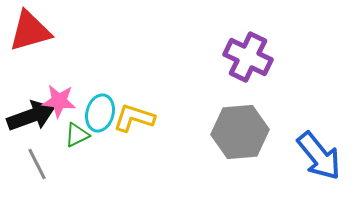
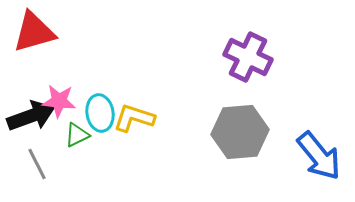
red triangle: moved 4 px right, 1 px down
cyan ellipse: rotated 24 degrees counterclockwise
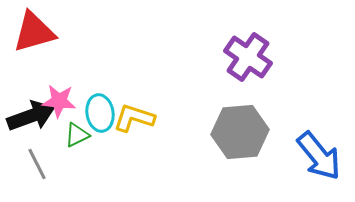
purple cross: rotated 9 degrees clockwise
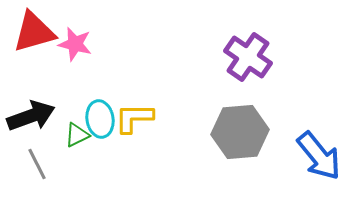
pink star: moved 16 px right, 57 px up; rotated 8 degrees clockwise
cyan ellipse: moved 6 px down
yellow L-shape: rotated 18 degrees counterclockwise
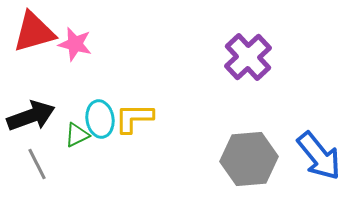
purple cross: rotated 12 degrees clockwise
gray hexagon: moved 9 px right, 27 px down
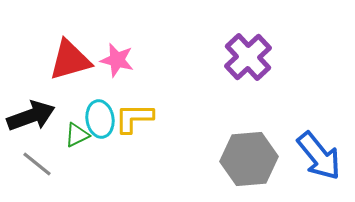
red triangle: moved 36 px right, 28 px down
pink star: moved 42 px right, 16 px down
gray line: rotated 24 degrees counterclockwise
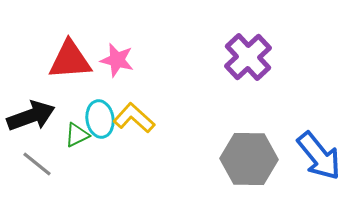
red triangle: rotated 12 degrees clockwise
yellow L-shape: rotated 42 degrees clockwise
gray hexagon: rotated 6 degrees clockwise
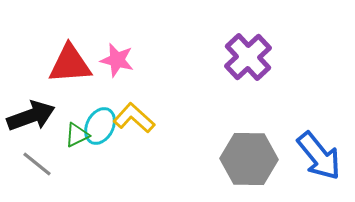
red triangle: moved 4 px down
cyan ellipse: moved 7 px down; rotated 36 degrees clockwise
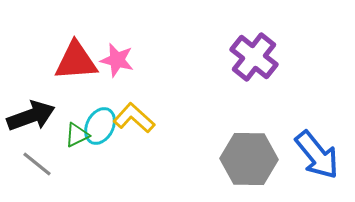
purple cross: moved 6 px right; rotated 9 degrees counterclockwise
red triangle: moved 6 px right, 3 px up
blue arrow: moved 2 px left, 1 px up
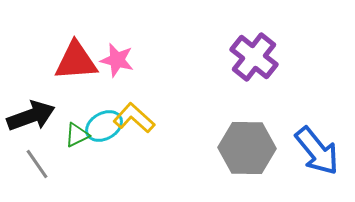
cyan ellipse: moved 4 px right; rotated 33 degrees clockwise
blue arrow: moved 4 px up
gray hexagon: moved 2 px left, 11 px up
gray line: rotated 16 degrees clockwise
